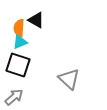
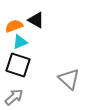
orange semicircle: moved 5 px left, 2 px up; rotated 66 degrees clockwise
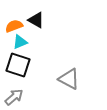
gray triangle: rotated 15 degrees counterclockwise
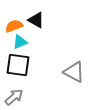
black square: rotated 10 degrees counterclockwise
gray triangle: moved 5 px right, 7 px up
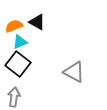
black triangle: moved 1 px right, 2 px down
black square: moved 1 px up; rotated 30 degrees clockwise
gray arrow: rotated 42 degrees counterclockwise
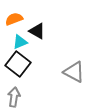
black triangle: moved 9 px down
orange semicircle: moved 7 px up
